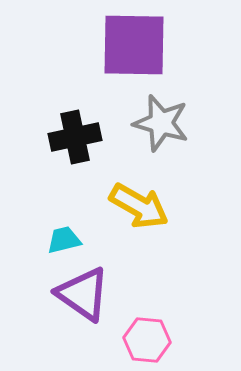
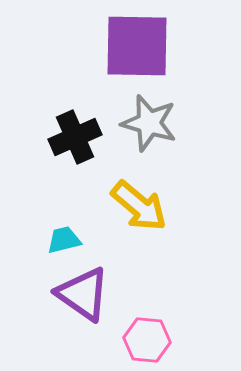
purple square: moved 3 px right, 1 px down
gray star: moved 12 px left
black cross: rotated 12 degrees counterclockwise
yellow arrow: rotated 10 degrees clockwise
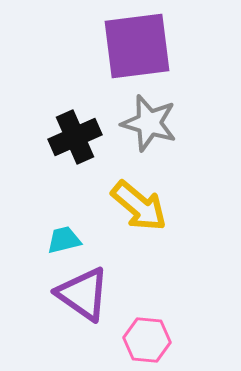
purple square: rotated 8 degrees counterclockwise
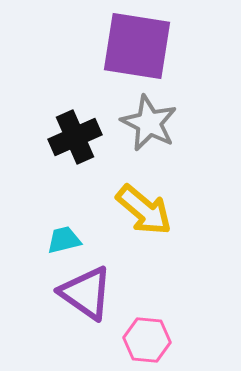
purple square: rotated 16 degrees clockwise
gray star: rotated 10 degrees clockwise
yellow arrow: moved 5 px right, 4 px down
purple triangle: moved 3 px right, 1 px up
